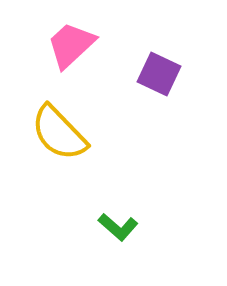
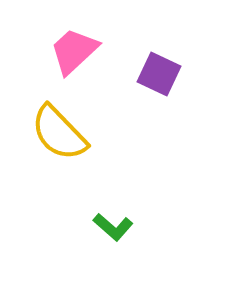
pink trapezoid: moved 3 px right, 6 px down
green L-shape: moved 5 px left
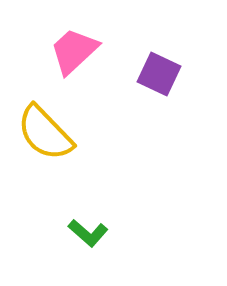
yellow semicircle: moved 14 px left
green L-shape: moved 25 px left, 6 px down
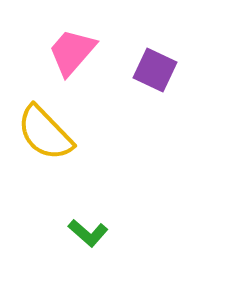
pink trapezoid: moved 2 px left, 1 px down; rotated 6 degrees counterclockwise
purple square: moved 4 px left, 4 px up
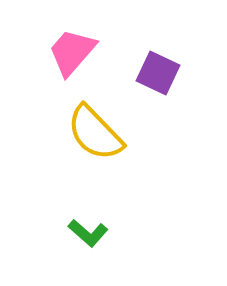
purple square: moved 3 px right, 3 px down
yellow semicircle: moved 50 px right
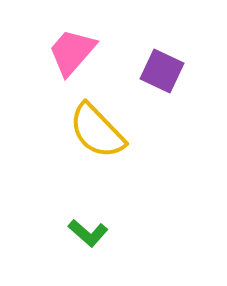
purple square: moved 4 px right, 2 px up
yellow semicircle: moved 2 px right, 2 px up
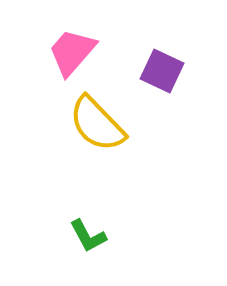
yellow semicircle: moved 7 px up
green L-shape: moved 3 px down; rotated 21 degrees clockwise
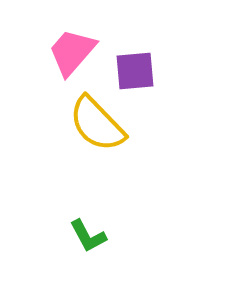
purple square: moved 27 px left; rotated 30 degrees counterclockwise
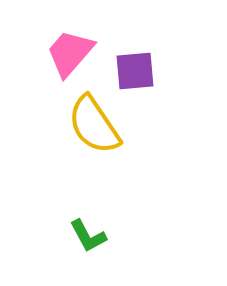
pink trapezoid: moved 2 px left, 1 px down
yellow semicircle: moved 3 px left, 1 px down; rotated 10 degrees clockwise
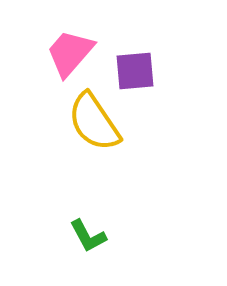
yellow semicircle: moved 3 px up
